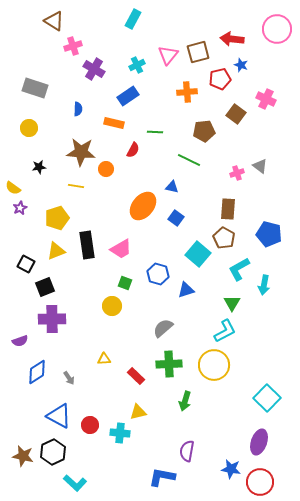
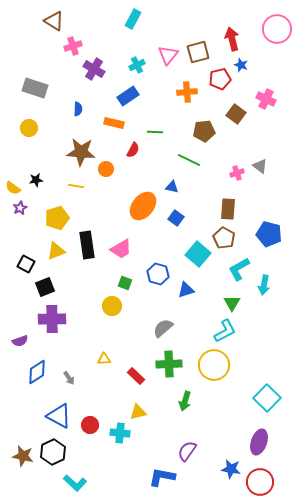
red arrow at (232, 39): rotated 70 degrees clockwise
black star at (39, 167): moved 3 px left, 13 px down
purple semicircle at (187, 451): rotated 25 degrees clockwise
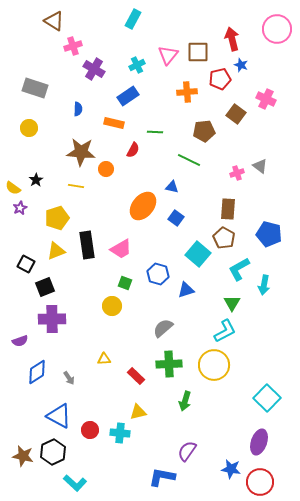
brown square at (198, 52): rotated 15 degrees clockwise
black star at (36, 180): rotated 24 degrees counterclockwise
red circle at (90, 425): moved 5 px down
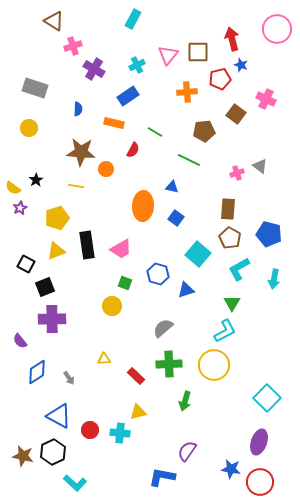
green line at (155, 132): rotated 28 degrees clockwise
orange ellipse at (143, 206): rotated 36 degrees counterclockwise
brown pentagon at (224, 238): moved 6 px right
cyan arrow at (264, 285): moved 10 px right, 6 px up
purple semicircle at (20, 341): rotated 70 degrees clockwise
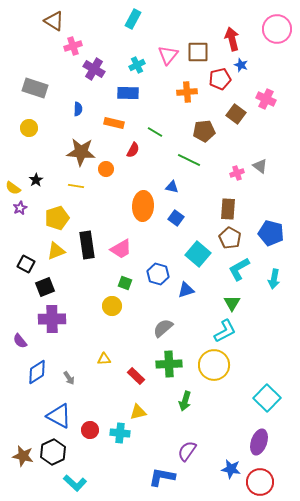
blue rectangle at (128, 96): moved 3 px up; rotated 35 degrees clockwise
blue pentagon at (269, 234): moved 2 px right, 1 px up
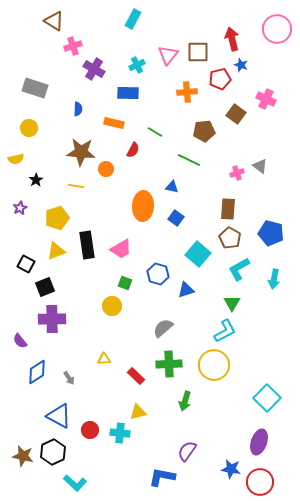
yellow semicircle at (13, 188): moved 3 px right, 29 px up; rotated 49 degrees counterclockwise
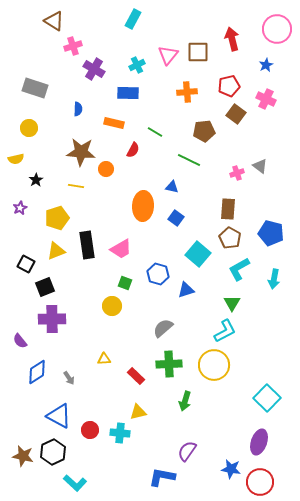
blue star at (241, 65): moved 25 px right; rotated 24 degrees clockwise
red pentagon at (220, 79): moved 9 px right, 7 px down
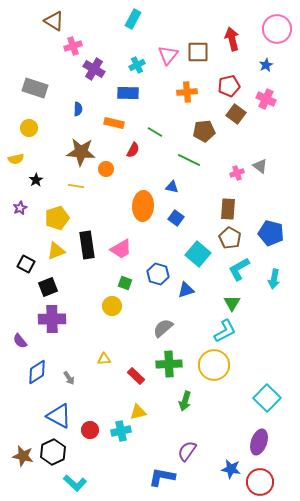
black square at (45, 287): moved 3 px right
cyan cross at (120, 433): moved 1 px right, 2 px up; rotated 18 degrees counterclockwise
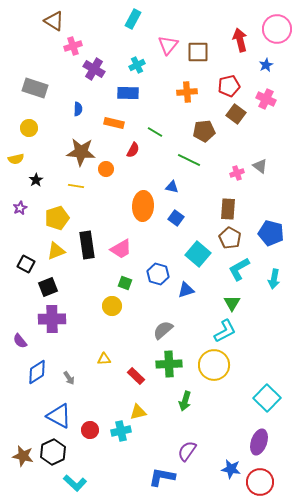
red arrow at (232, 39): moved 8 px right, 1 px down
pink triangle at (168, 55): moved 10 px up
gray semicircle at (163, 328): moved 2 px down
